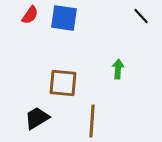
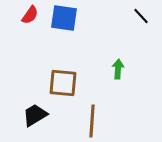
black trapezoid: moved 2 px left, 3 px up
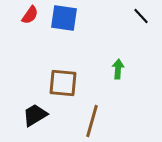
brown line: rotated 12 degrees clockwise
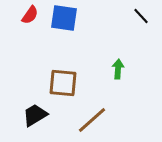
brown line: moved 1 px up; rotated 32 degrees clockwise
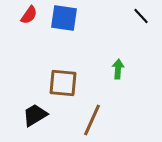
red semicircle: moved 1 px left
brown line: rotated 24 degrees counterclockwise
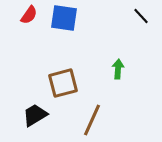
brown square: rotated 20 degrees counterclockwise
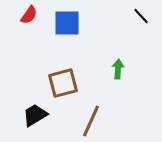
blue square: moved 3 px right, 5 px down; rotated 8 degrees counterclockwise
brown line: moved 1 px left, 1 px down
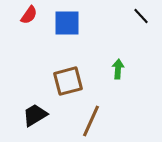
brown square: moved 5 px right, 2 px up
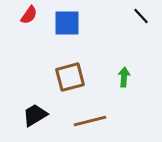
green arrow: moved 6 px right, 8 px down
brown square: moved 2 px right, 4 px up
brown line: moved 1 px left; rotated 52 degrees clockwise
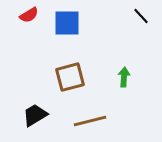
red semicircle: rotated 24 degrees clockwise
